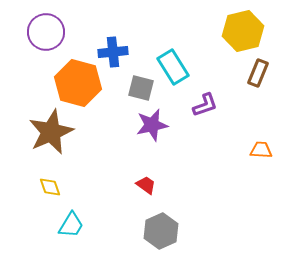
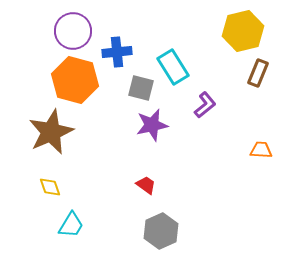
purple circle: moved 27 px right, 1 px up
blue cross: moved 4 px right
orange hexagon: moved 3 px left, 3 px up
purple L-shape: rotated 20 degrees counterclockwise
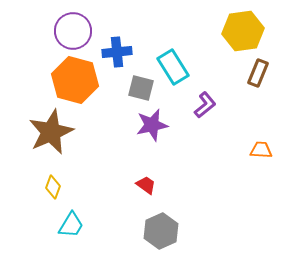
yellow hexagon: rotated 6 degrees clockwise
yellow diamond: moved 3 px right; rotated 40 degrees clockwise
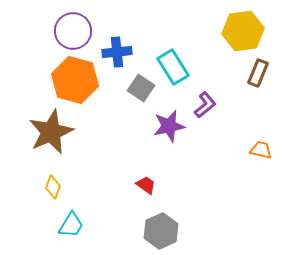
gray square: rotated 20 degrees clockwise
purple star: moved 17 px right, 1 px down
orange trapezoid: rotated 10 degrees clockwise
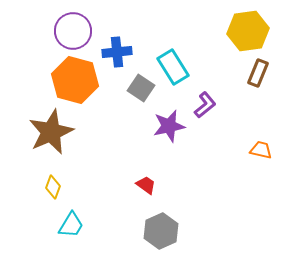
yellow hexagon: moved 5 px right
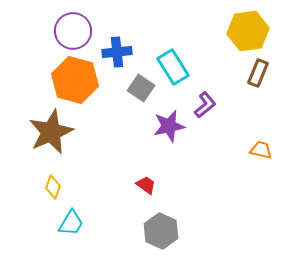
cyan trapezoid: moved 2 px up
gray hexagon: rotated 12 degrees counterclockwise
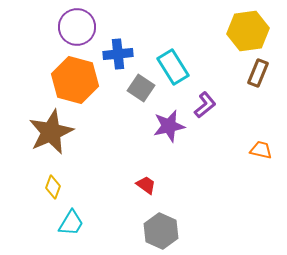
purple circle: moved 4 px right, 4 px up
blue cross: moved 1 px right, 2 px down
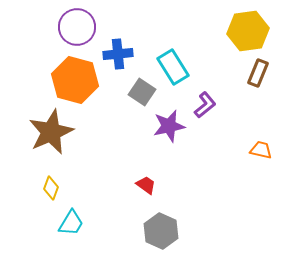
gray square: moved 1 px right, 4 px down
yellow diamond: moved 2 px left, 1 px down
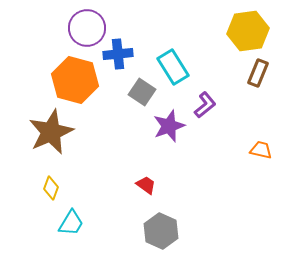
purple circle: moved 10 px right, 1 px down
purple star: rotated 8 degrees counterclockwise
